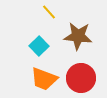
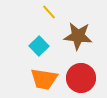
orange trapezoid: rotated 12 degrees counterclockwise
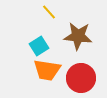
cyan square: rotated 12 degrees clockwise
orange trapezoid: moved 3 px right, 9 px up
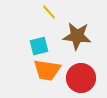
brown star: moved 1 px left
cyan square: rotated 18 degrees clockwise
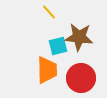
brown star: moved 2 px right, 1 px down
cyan square: moved 19 px right
orange trapezoid: rotated 100 degrees counterclockwise
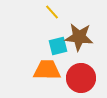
yellow line: moved 3 px right
orange trapezoid: rotated 88 degrees counterclockwise
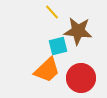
brown star: moved 1 px left, 6 px up
orange trapezoid: rotated 136 degrees clockwise
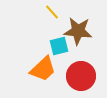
cyan square: moved 1 px right
orange trapezoid: moved 4 px left, 1 px up
red circle: moved 2 px up
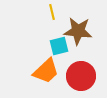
yellow line: rotated 28 degrees clockwise
orange trapezoid: moved 3 px right, 2 px down
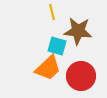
cyan square: moved 2 px left; rotated 30 degrees clockwise
orange trapezoid: moved 2 px right, 3 px up
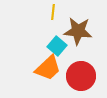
yellow line: moved 1 px right; rotated 21 degrees clockwise
cyan square: rotated 24 degrees clockwise
